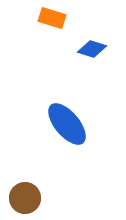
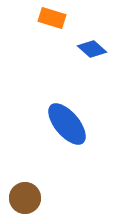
blue diamond: rotated 24 degrees clockwise
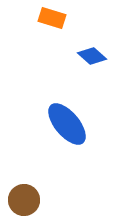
blue diamond: moved 7 px down
brown circle: moved 1 px left, 2 px down
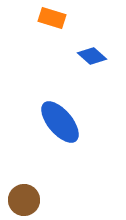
blue ellipse: moved 7 px left, 2 px up
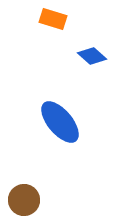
orange rectangle: moved 1 px right, 1 px down
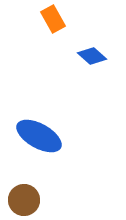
orange rectangle: rotated 44 degrees clockwise
blue ellipse: moved 21 px left, 14 px down; rotated 21 degrees counterclockwise
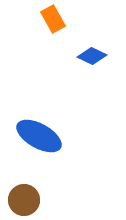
blue diamond: rotated 16 degrees counterclockwise
